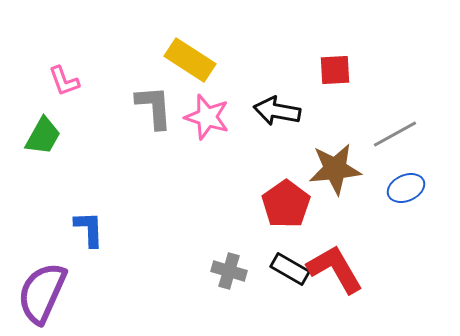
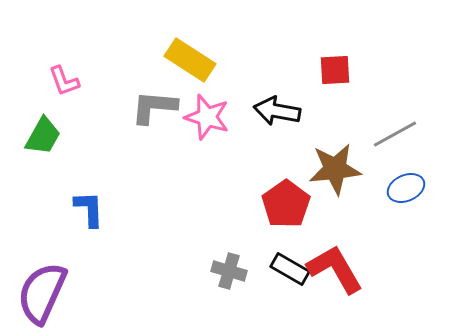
gray L-shape: rotated 81 degrees counterclockwise
blue L-shape: moved 20 px up
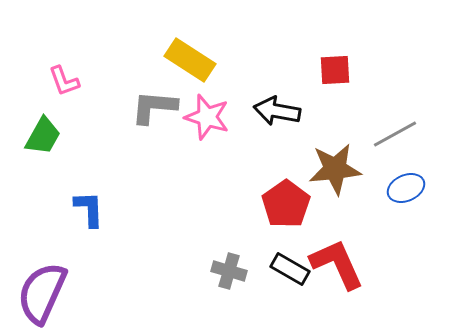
red L-shape: moved 2 px right, 5 px up; rotated 6 degrees clockwise
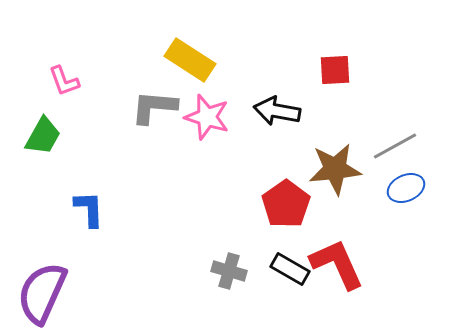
gray line: moved 12 px down
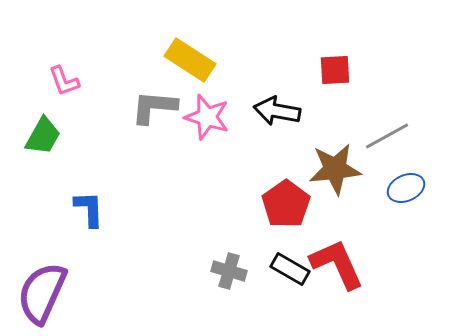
gray line: moved 8 px left, 10 px up
